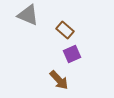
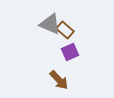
gray triangle: moved 22 px right, 9 px down
purple square: moved 2 px left, 2 px up
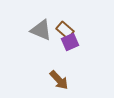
gray triangle: moved 9 px left, 6 px down
purple square: moved 10 px up
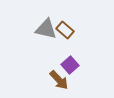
gray triangle: moved 5 px right, 1 px up; rotated 10 degrees counterclockwise
purple square: moved 23 px down; rotated 18 degrees counterclockwise
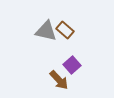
gray triangle: moved 2 px down
purple square: moved 2 px right
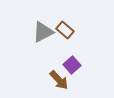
gray triangle: moved 3 px left, 1 px down; rotated 40 degrees counterclockwise
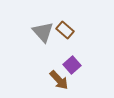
gray triangle: rotated 45 degrees counterclockwise
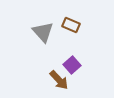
brown rectangle: moved 6 px right, 5 px up; rotated 18 degrees counterclockwise
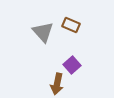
brown arrow: moved 2 px left, 4 px down; rotated 55 degrees clockwise
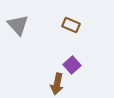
gray triangle: moved 25 px left, 7 px up
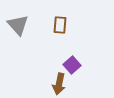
brown rectangle: moved 11 px left; rotated 72 degrees clockwise
brown arrow: moved 2 px right
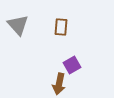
brown rectangle: moved 1 px right, 2 px down
purple square: rotated 12 degrees clockwise
